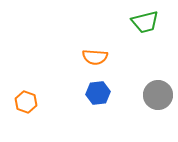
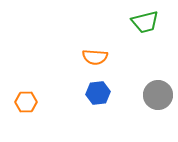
orange hexagon: rotated 20 degrees counterclockwise
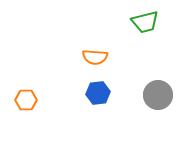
orange hexagon: moved 2 px up
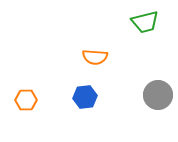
blue hexagon: moved 13 px left, 4 px down
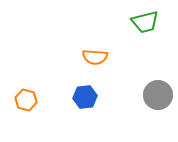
orange hexagon: rotated 15 degrees clockwise
